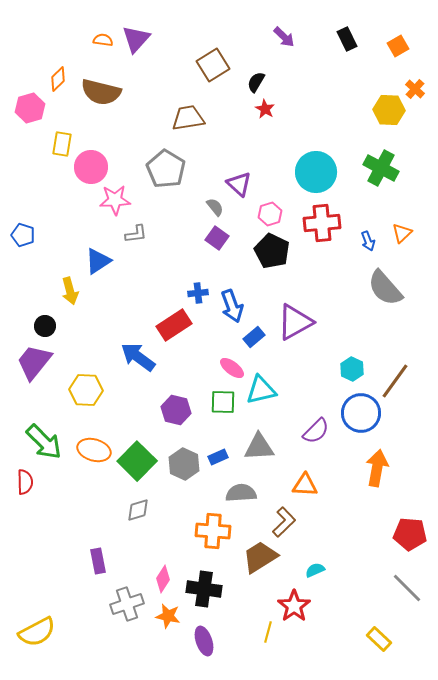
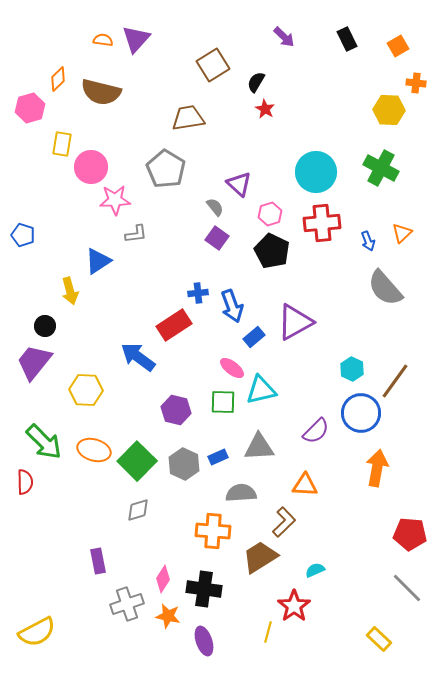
orange cross at (415, 89): moved 1 px right, 6 px up; rotated 36 degrees counterclockwise
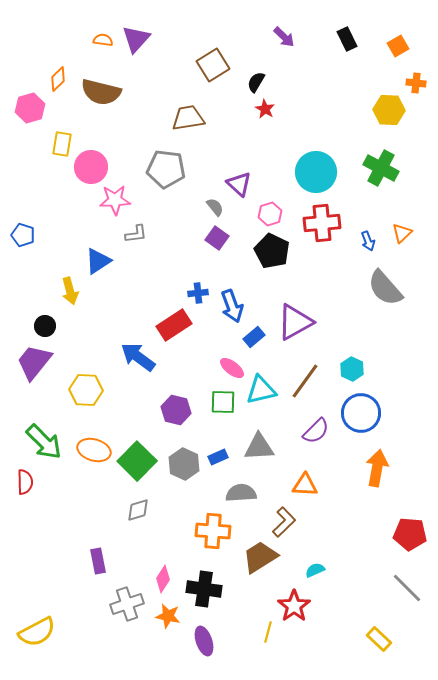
gray pentagon at (166, 169): rotated 24 degrees counterclockwise
brown line at (395, 381): moved 90 px left
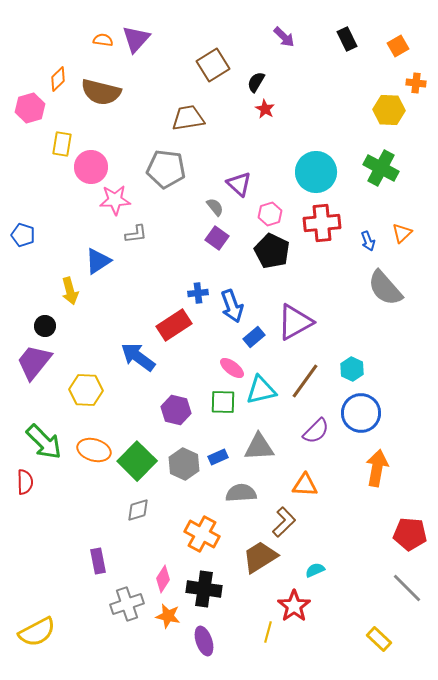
orange cross at (213, 531): moved 11 px left, 3 px down; rotated 24 degrees clockwise
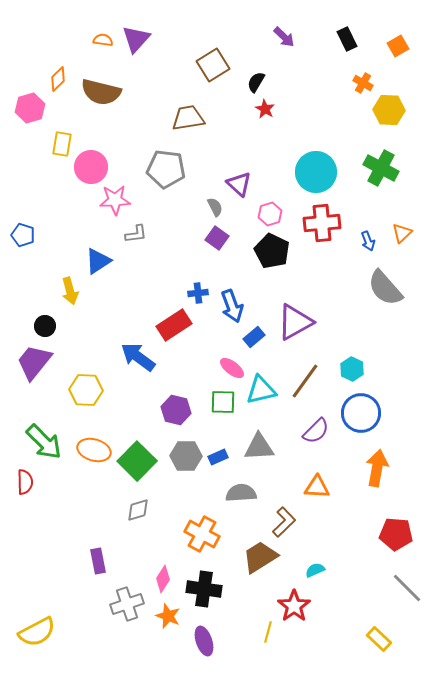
orange cross at (416, 83): moved 53 px left; rotated 24 degrees clockwise
gray semicircle at (215, 207): rotated 12 degrees clockwise
gray hexagon at (184, 464): moved 2 px right, 8 px up; rotated 24 degrees counterclockwise
orange triangle at (305, 485): moved 12 px right, 2 px down
red pentagon at (410, 534): moved 14 px left
orange star at (168, 616): rotated 10 degrees clockwise
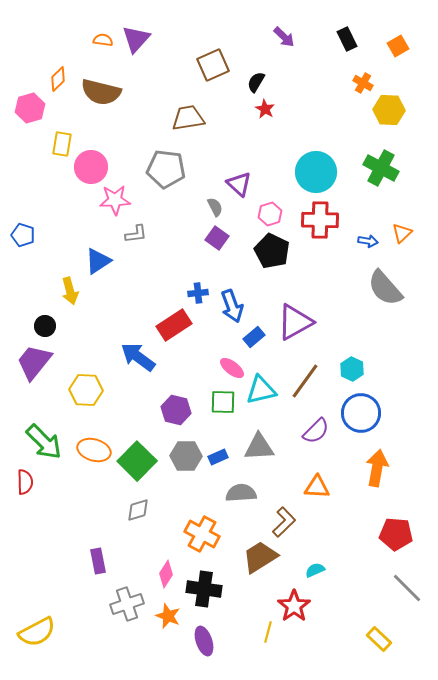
brown square at (213, 65): rotated 8 degrees clockwise
red cross at (322, 223): moved 2 px left, 3 px up; rotated 6 degrees clockwise
blue arrow at (368, 241): rotated 60 degrees counterclockwise
pink diamond at (163, 579): moved 3 px right, 5 px up
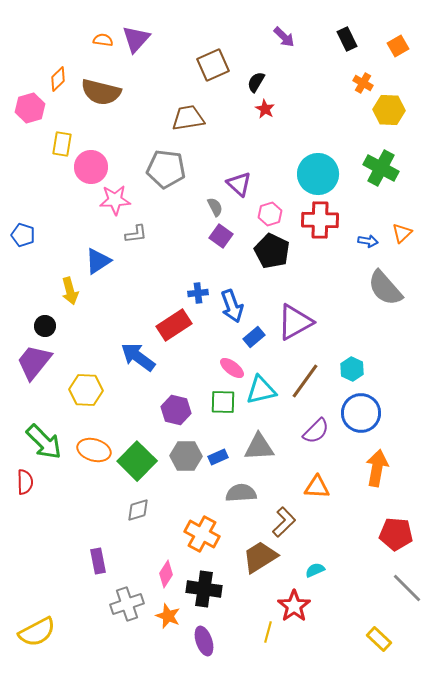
cyan circle at (316, 172): moved 2 px right, 2 px down
purple square at (217, 238): moved 4 px right, 2 px up
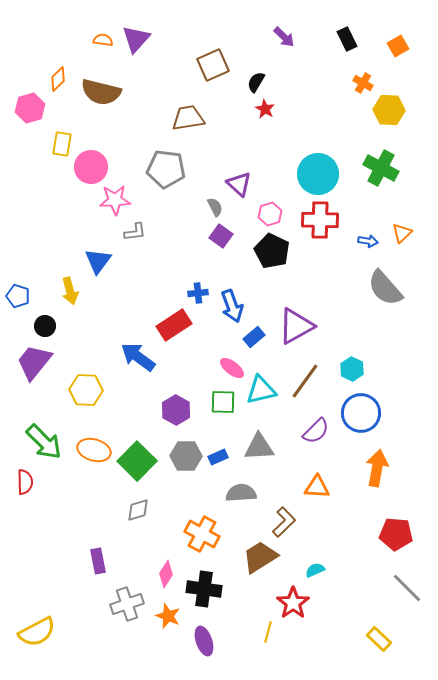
gray L-shape at (136, 234): moved 1 px left, 2 px up
blue pentagon at (23, 235): moved 5 px left, 61 px down
blue triangle at (98, 261): rotated 20 degrees counterclockwise
purple triangle at (295, 322): moved 1 px right, 4 px down
purple hexagon at (176, 410): rotated 16 degrees clockwise
red star at (294, 606): moved 1 px left, 3 px up
